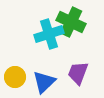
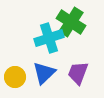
green cross: rotated 8 degrees clockwise
cyan cross: moved 4 px down
blue triangle: moved 9 px up
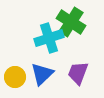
blue triangle: moved 2 px left, 1 px down
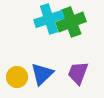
green cross: rotated 36 degrees clockwise
cyan cross: moved 19 px up
yellow circle: moved 2 px right
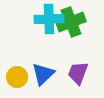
cyan cross: rotated 16 degrees clockwise
blue triangle: moved 1 px right
